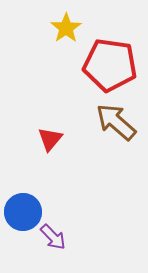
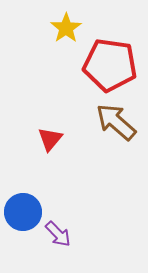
purple arrow: moved 5 px right, 3 px up
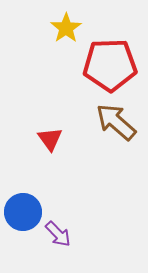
red pentagon: rotated 10 degrees counterclockwise
red triangle: rotated 16 degrees counterclockwise
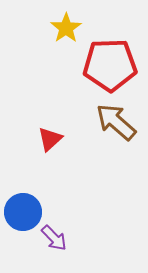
red triangle: rotated 24 degrees clockwise
purple arrow: moved 4 px left, 4 px down
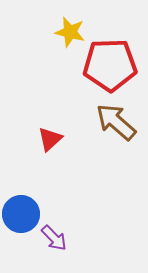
yellow star: moved 4 px right, 4 px down; rotated 24 degrees counterclockwise
blue circle: moved 2 px left, 2 px down
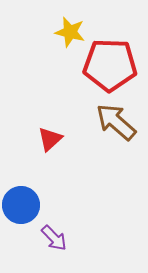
red pentagon: rotated 4 degrees clockwise
blue circle: moved 9 px up
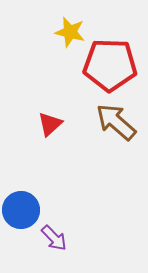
red triangle: moved 15 px up
blue circle: moved 5 px down
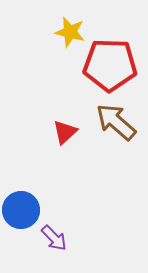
red triangle: moved 15 px right, 8 px down
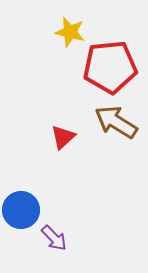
red pentagon: moved 2 px down; rotated 8 degrees counterclockwise
brown arrow: rotated 9 degrees counterclockwise
red triangle: moved 2 px left, 5 px down
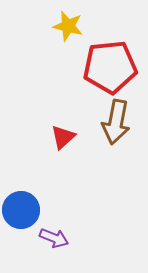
yellow star: moved 2 px left, 6 px up
brown arrow: rotated 111 degrees counterclockwise
purple arrow: rotated 24 degrees counterclockwise
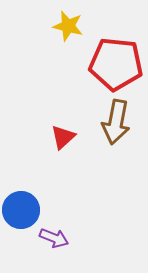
red pentagon: moved 6 px right, 3 px up; rotated 12 degrees clockwise
